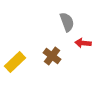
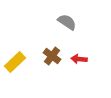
gray semicircle: rotated 36 degrees counterclockwise
red arrow: moved 4 px left, 16 px down
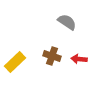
brown cross: rotated 18 degrees counterclockwise
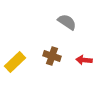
red arrow: moved 5 px right, 1 px down
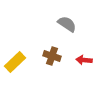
gray semicircle: moved 2 px down
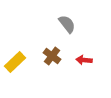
gray semicircle: rotated 18 degrees clockwise
brown cross: rotated 18 degrees clockwise
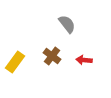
yellow rectangle: rotated 10 degrees counterclockwise
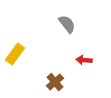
brown cross: moved 3 px right, 26 px down; rotated 12 degrees clockwise
yellow rectangle: moved 8 px up
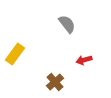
red arrow: rotated 21 degrees counterclockwise
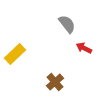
yellow rectangle: rotated 10 degrees clockwise
red arrow: moved 12 px up; rotated 42 degrees clockwise
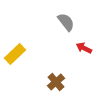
gray semicircle: moved 1 px left, 2 px up
brown cross: moved 1 px right
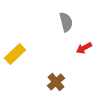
gray semicircle: rotated 24 degrees clockwise
red arrow: rotated 56 degrees counterclockwise
